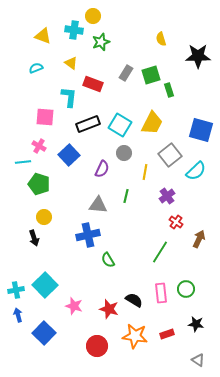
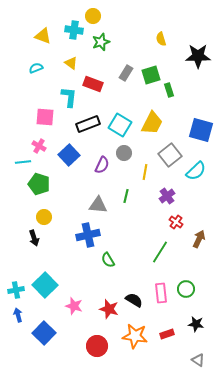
purple semicircle at (102, 169): moved 4 px up
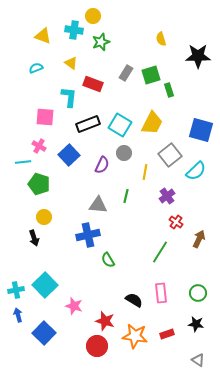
green circle at (186, 289): moved 12 px right, 4 px down
red star at (109, 309): moved 4 px left, 12 px down
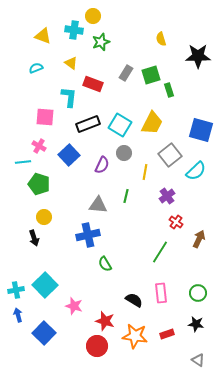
green semicircle at (108, 260): moved 3 px left, 4 px down
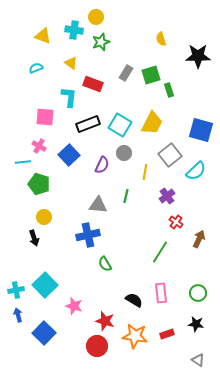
yellow circle at (93, 16): moved 3 px right, 1 px down
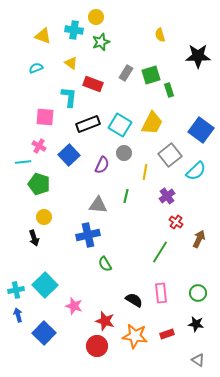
yellow semicircle at (161, 39): moved 1 px left, 4 px up
blue square at (201, 130): rotated 20 degrees clockwise
